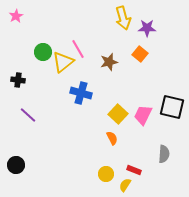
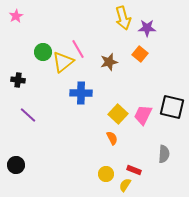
blue cross: rotated 15 degrees counterclockwise
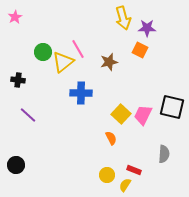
pink star: moved 1 px left, 1 px down
orange square: moved 4 px up; rotated 14 degrees counterclockwise
yellow square: moved 3 px right
orange semicircle: moved 1 px left
yellow circle: moved 1 px right, 1 px down
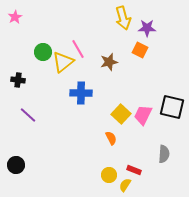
yellow circle: moved 2 px right
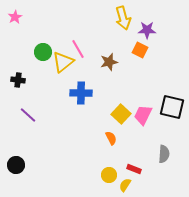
purple star: moved 2 px down
red rectangle: moved 1 px up
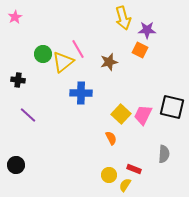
green circle: moved 2 px down
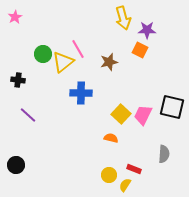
orange semicircle: rotated 48 degrees counterclockwise
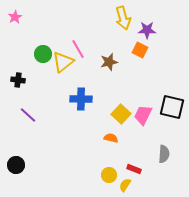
blue cross: moved 6 px down
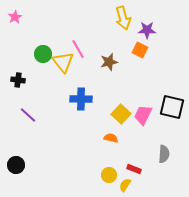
yellow triangle: rotated 30 degrees counterclockwise
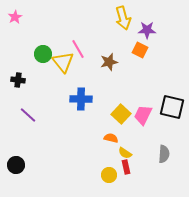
red rectangle: moved 8 px left, 2 px up; rotated 56 degrees clockwise
yellow semicircle: moved 32 px up; rotated 88 degrees counterclockwise
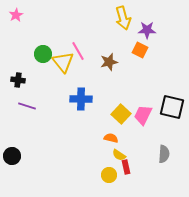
pink star: moved 1 px right, 2 px up
pink line: moved 2 px down
purple line: moved 1 px left, 9 px up; rotated 24 degrees counterclockwise
yellow semicircle: moved 6 px left, 2 px down
black circle: moved 4 px left, 9 px up
